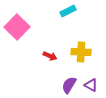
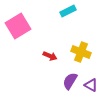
pink square: moved 1 px right, 1 px up; rotated 15 degrees clockwise
yellow cross: rotated 18 degrees clockwise
purple semicircle: moved 1 px right, 4 px up
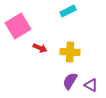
yellow cross: moved 11 px left; rotated 18 degrees counterclockwise
red arrow: moved 10 px left, 8 px up
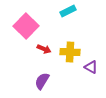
pink square: moved 8 px right; rotated 15 degrees counterclockwise
red arrow: moved 4 px right, 1 px down
purple semicircle: moved 28 px left
purple triangle: moved 18 px up
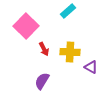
cyan rectangle: rotated 14 degrees counterclockwise
red arrow: rotated 40 degrees clockwise
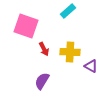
pink square: rotated 25 degrees counterclockwise
purple triangle: moved 1 px up
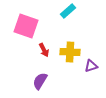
red arrow: moved 1 px down
purple triangle: rotated 48 degrees counterclockwise
purple semicircle: moved 2 px left
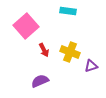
cyan rectangle: rotated 49 degrees clockwise
pink square: rotated 30 degrees clockwise
yellow cross: rotated 18 degrees clockwise
purple semicircle: rotated 36 degrees clockwise
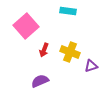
red arrow: rotated 48 degrees clockwise
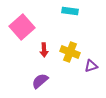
cyan rectangle: moved 2 px right
pink square: moved 4 px left, 1 px down
red arrow: rotated 24 degrees counterclockwise
purple semicircle: rotated 18 degrees counterclockwise
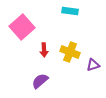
purple triangle: moved 2 px right, 1 px up
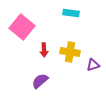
cyan rectangle: moved 1 px right, 2 px down
pink square: rotated 10 degrees counterclockwise
yellow cross: rotated 12 degrees counterclockwise
